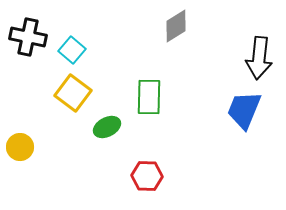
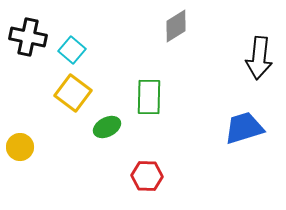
blue trapezoid: moved 18 px down; rotated 51 degrees clockwise
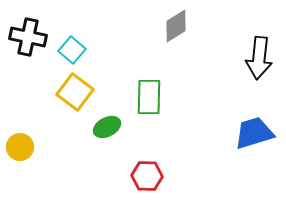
yellow square: moved 2 px right, 1 px up
blue trapezoid: moved 10 px right, 5 px down
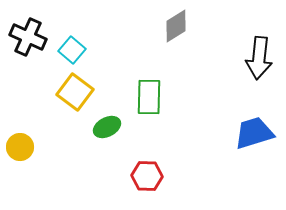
black cross: rotated 12 degrees clockwise
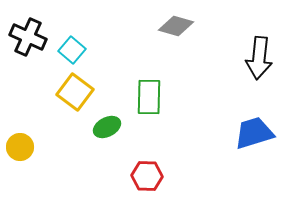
gray diamond: rotated 48 degrees clockwise
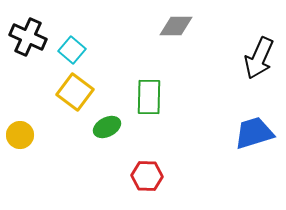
gray diamond: rotated 16 degrees counterclockwise
black arrow: rotated 18 degrees clockwise
yellow circle: moved 12 px up
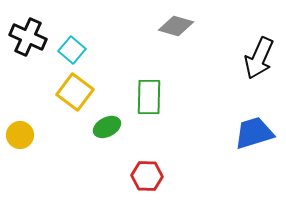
gray diamond: rotated 16 degrees clockwise
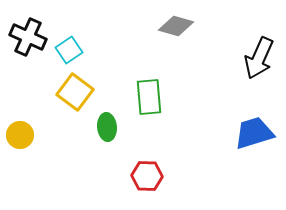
cyan square: moved 3 px left; rotated 16 degrees clockwise
green rectangle: rotated 6 degrees counterclockwise
green ellipse: rotated 68 degrees counterclockwise
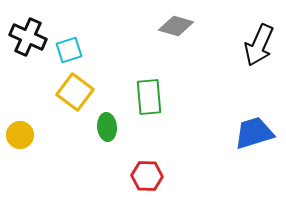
cyan square: rotated 16 degrees clockwise
black arrow: moved 13 px up
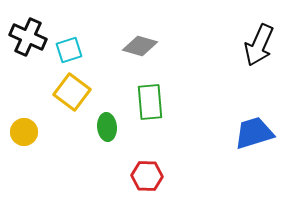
gray diamond: moved 36 px left, 20 px down
yellow square: moved 3 px left
green rectangle: moved 1 px right, 5 px down
yellow circle: moved 4 px right, 3 px up
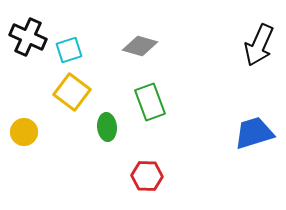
green rectangle: rotated 15 degrees counterclockwise
